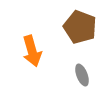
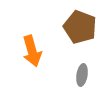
gray ellipse: rotated 30 degrees clockwise
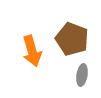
brown pentagon: moved 8 px left, 12 px down
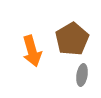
brown pentagon: rotated 20 degrees clockwise
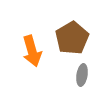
brown pentagon: moved 1 px up
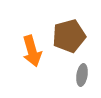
brown pentagon: moved 3 px left, 2 px up; rotated 16 degrees clockwise
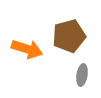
orange arrow: moved 5 px left, 2 px up; rotated 56 degrees counterclockwise
